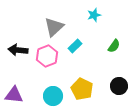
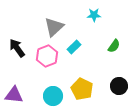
cyan star: rotated 16 degrees clockwise
cyan rectangle: moved 1 px left, 1 px down
black arrow: moved 1 px left, 2 px up; rotated 48 degrees clockwise
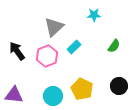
black arrow: moved 3 px down
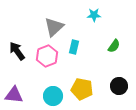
cyan rectangle: rotated 32 degrees counterclockwise
yellow pentagon: rotated 15 degrees counterclockwise
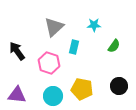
cyan star: moved 10 px down
pink hexagon: moved 2 px right, 7 px down; rotated 20 degrees counterclockwise
purple triangle: moved 3 px right
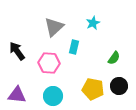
cyan star: moved 1 px left, 2 px up; rotated 24 degrees counterclockwise
green semicircle: moved 12 px down
pink hexagon: rotated 15 degrees counterclockwise
yellow pentagon: moved 11 px right
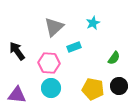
cyan rectangle: rotated 56 degrees clockwise
cyan circle: moved 2 px left, 8 px up
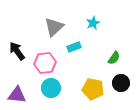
pink hexagon: moved 4 px left; rotated 10 degrees counterclockwise
black circle: moved 2 px right, 3 px up
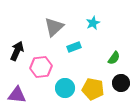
black arrow: rotated 60 degrees clockwise
pink hexagon: moved 4 px left, 4 px down
cyan circle: moved 14 px right
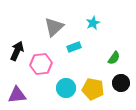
pink hexagon: moved 3 px up
cyan circle: moved 1 px right
purple triangle: rotated 12 degrees counterclockwise
